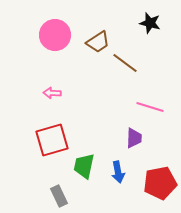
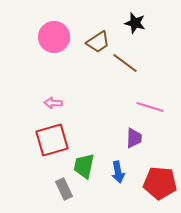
black star: moved 15 px left
pink circle: moved 1 px left, 2 px down
pink arrow: moved 1 px right, 10 px down
red pentagon: rotated 16 degrees clockwise
gray rectangle: moved 5 px right, 7 px up
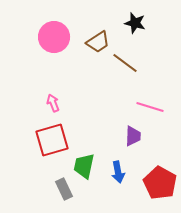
pink arrow: rotated 66 degrees clockwise
purple trapezoid: moved 1 px left, 2 px up
red pentagon: rotated 24 degrees clockwise
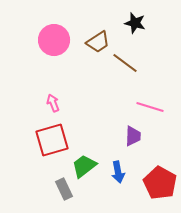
pink circle: moved 3 px down
green trapezoid: rotated 40 degrees clockwise
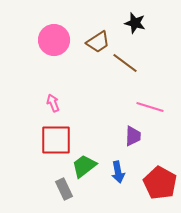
red square: moved 4 px right; rotated 16 degrees clockwise
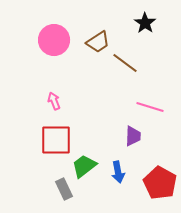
black star: moved 10 px right; rotated 20 degrees clockwise
pink arrow: moved 1 px right, 2 px up
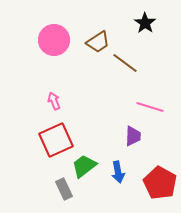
red square: rotated 24 degrees counterclockwise
